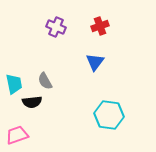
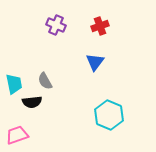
purple cross: moved 2 px up
cyan hexagon: rotated 16 degrees clockwise
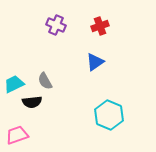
blue triangle: rotated 18 degrees clockwise
cyan trapezoid: rotated 105 degrees counterclockwise
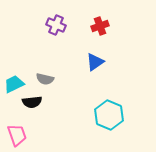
gray semicircle: moved 2 px up; rotated 48 degrees counterclockwise
pink trapezoid: rotated 90 degrees clockwise
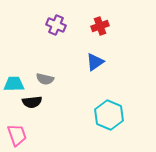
cyan trapezoid: rotated 25 degrees clockwise
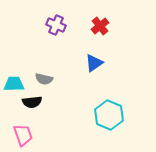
red cross: rotated 18 degrees counterclockwise
blue triangle: moved 1 px left, 1 px down
gray semicircle: moved 1 px left
pink trapezoid: moved 6 px right
